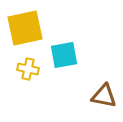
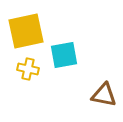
yellow square: moved 1 px right, 3 px down
brown triangle: moved 1 px up
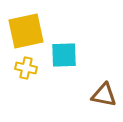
cyan square: rotated 8 degrees clockwise
yellow cross: moved 2 px left, 1 px up
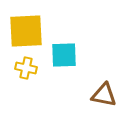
yellow square: rotated 9 degrees clockwise
